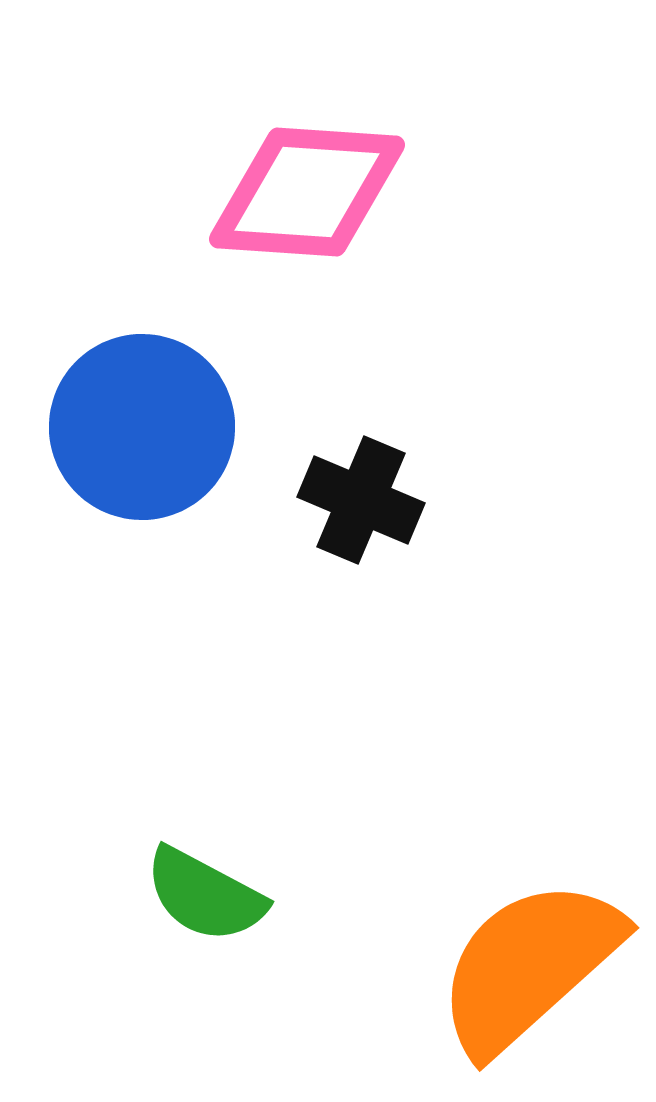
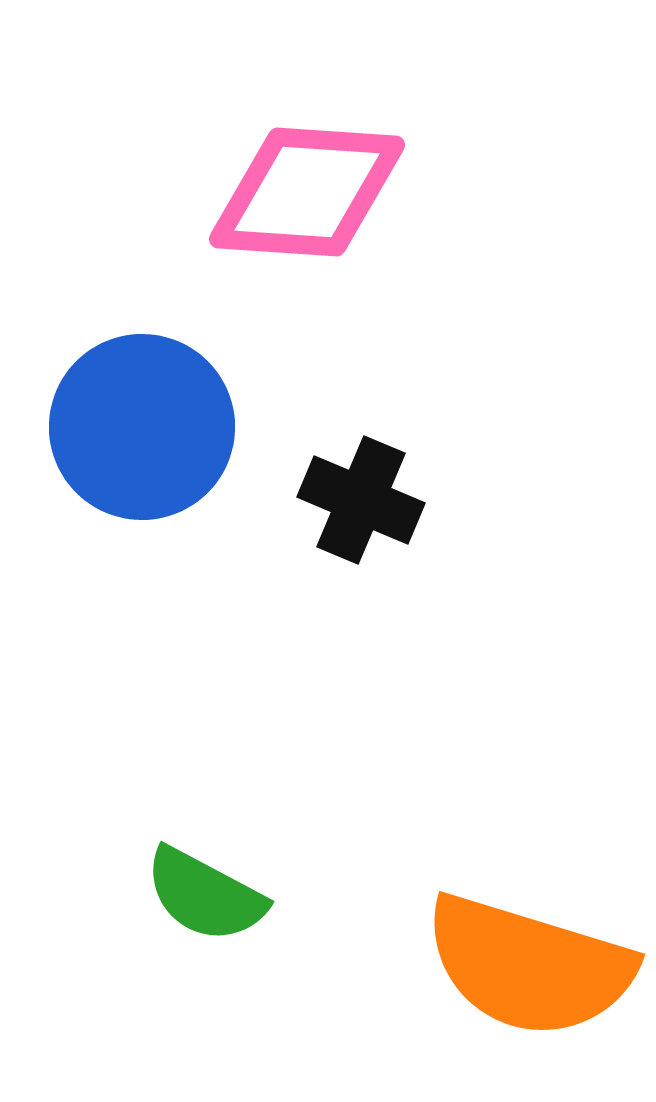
orange semicircle: rotated 121 degrees counterclockwise
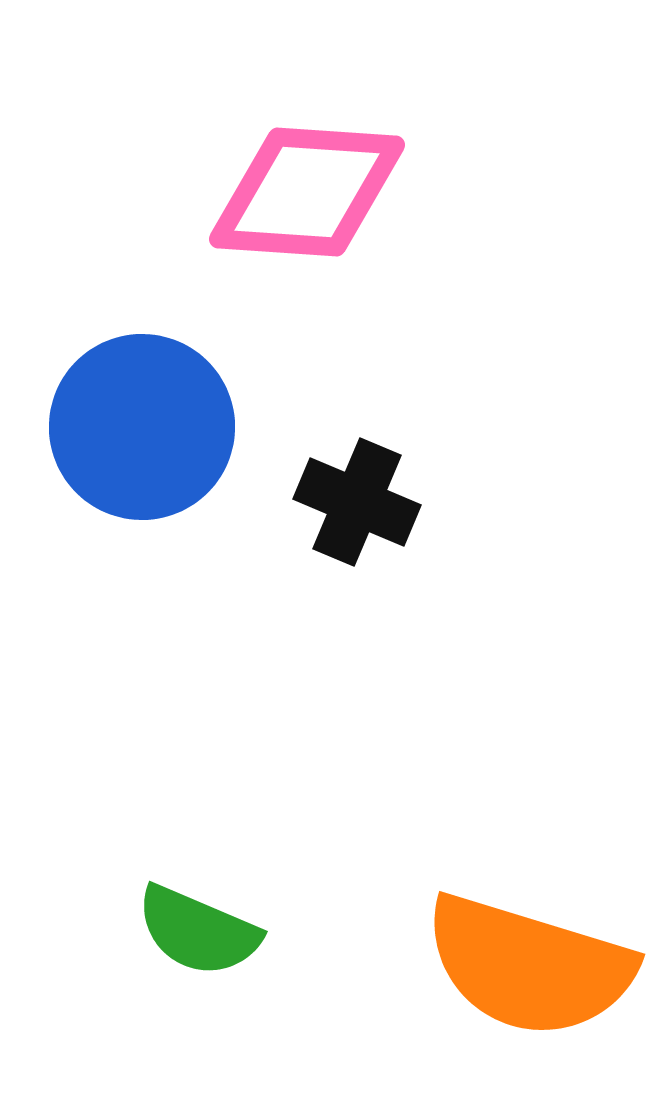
black cross: moved 4 px left, 2 px down
green semicircle: moved 7 px left, 36 px down; rotated 5 degrees counterclockwise
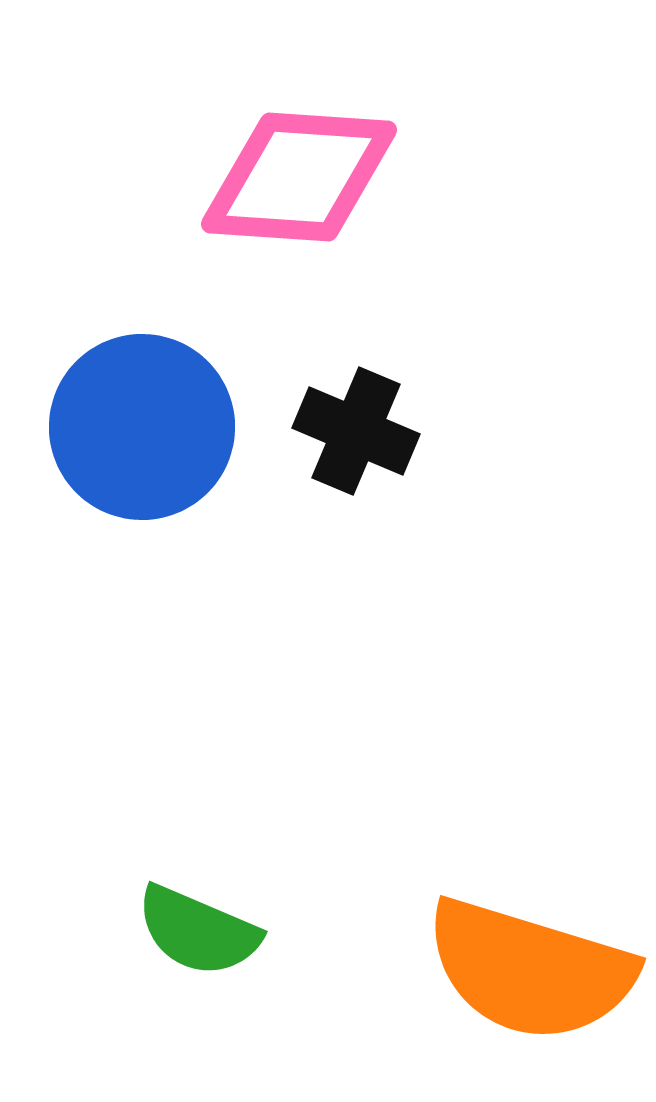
pink diamond: moved 8 px left, 15 px up
black cross: moved 1 px left, 71 px up
orange semicircle: moved 1 px right, 4 px down
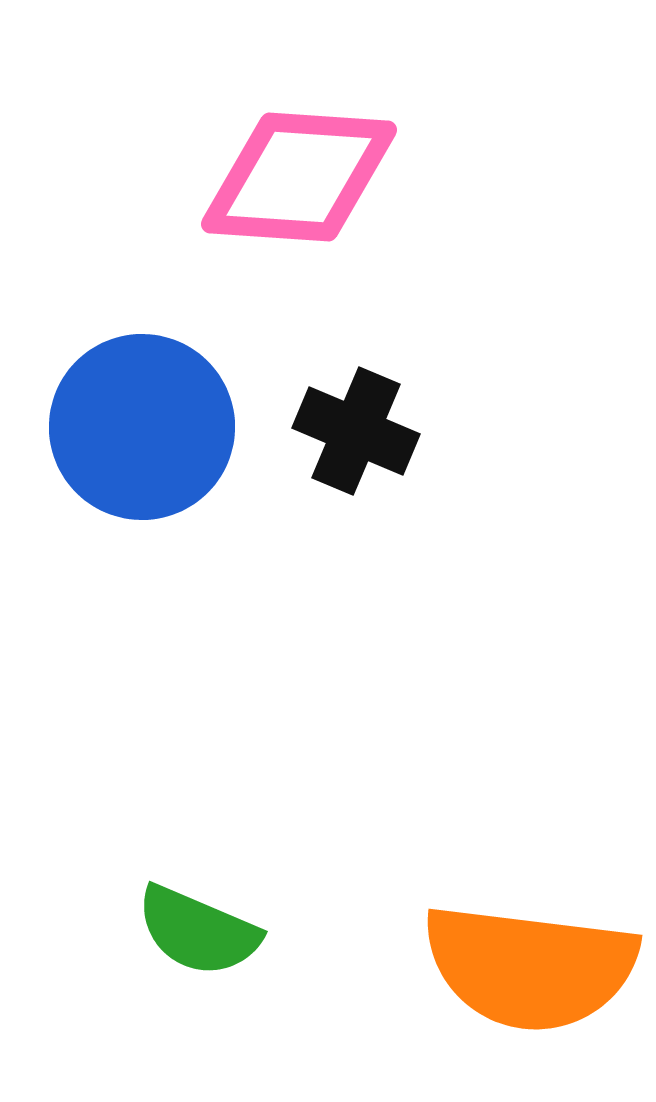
orange semicircle: moved 3 px up; rotated 10 degrees counterclockwise
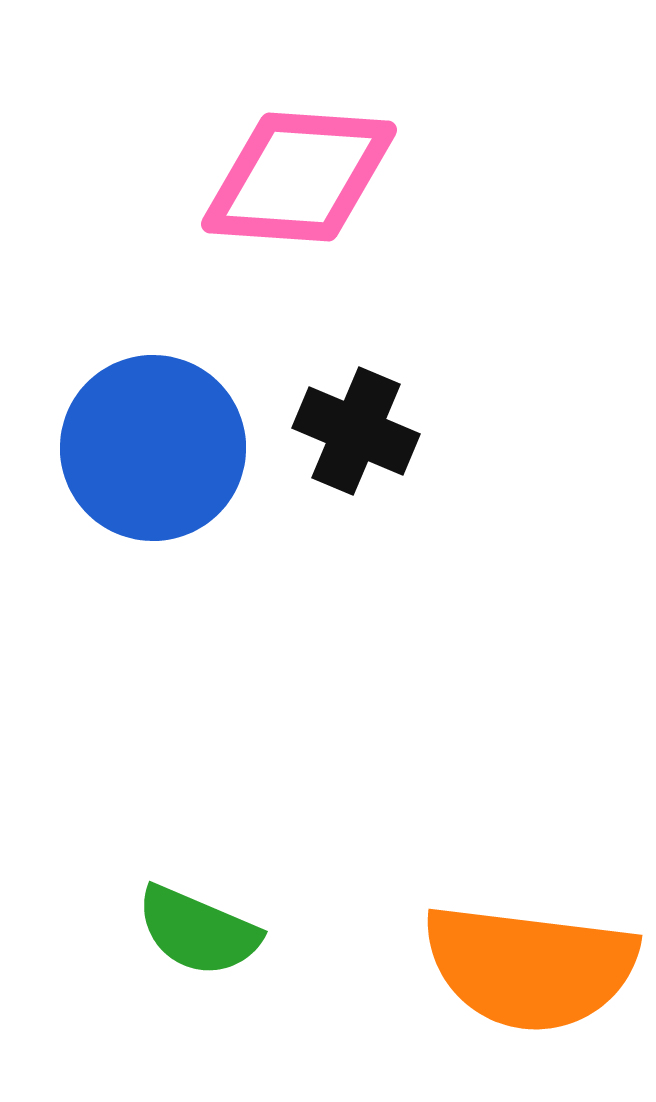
blue circle: moved 11 px right, 21 px down
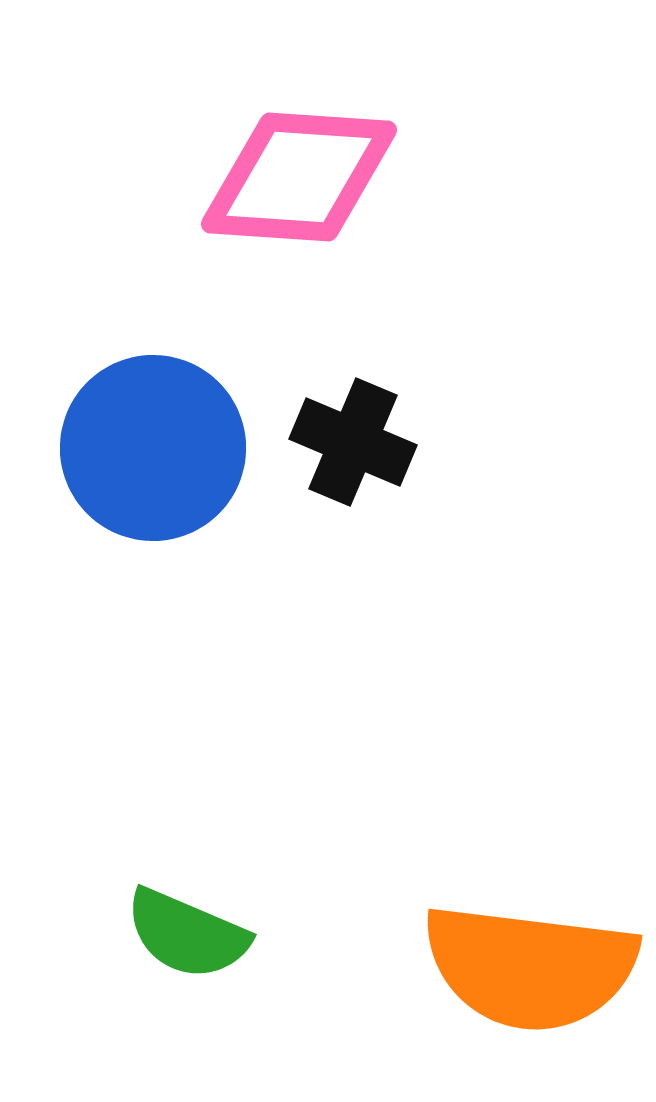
black cross: moved 3 px left, 11 px down
green semicircle: moved 11 px left, 3 px down
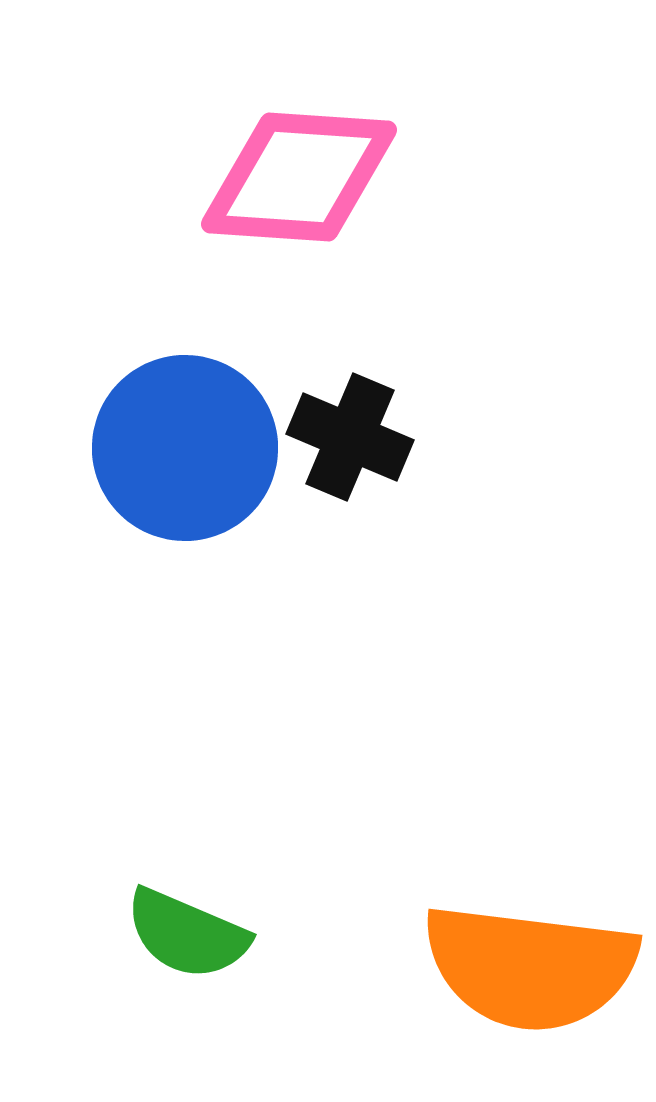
black cross: moved 3 px left, 5 px up
blue circle: moved 32 px right
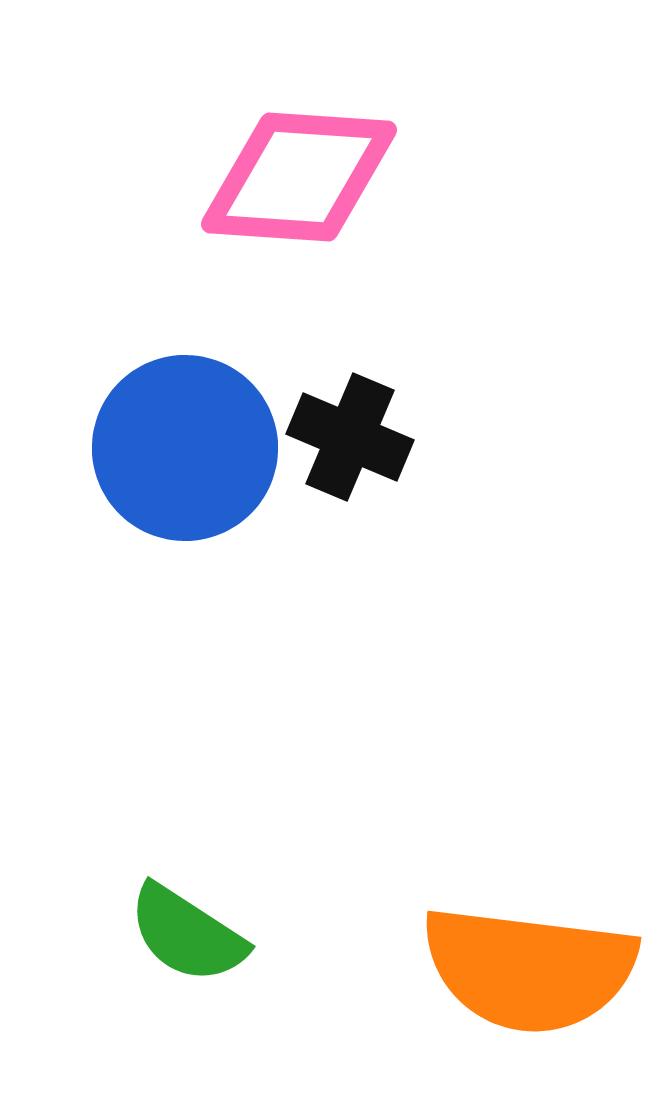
green semicircle: rotated 10 degrees clockwise
orange semicircle: moved 1 px left, 2 px down
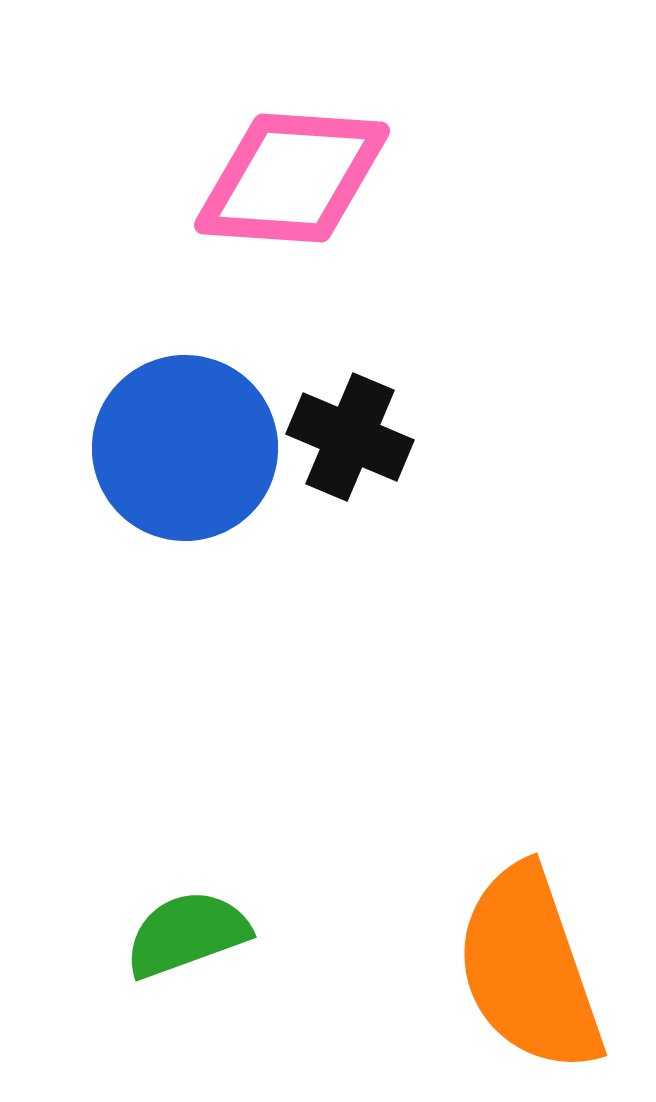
pink diamond: moved 7 px left, 1 px down
green semicircle: rotated 127 degrees clockwise
orange semicircle: rotated 64 degrees clockwise
